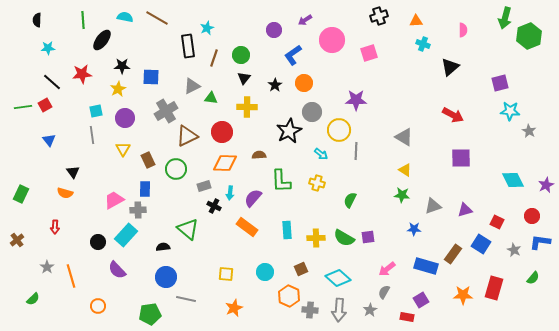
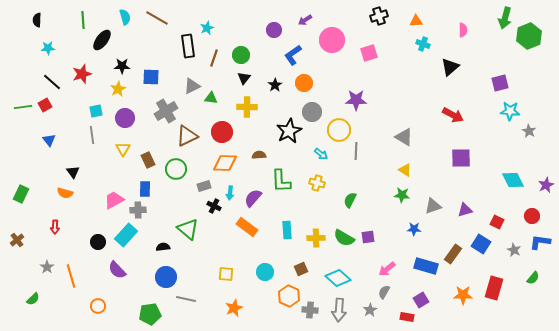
cyan semicircle at (125, 17): rotated 63 degrees clockwise
red star at (82, 74): rotated 12 degrees counterclockwise
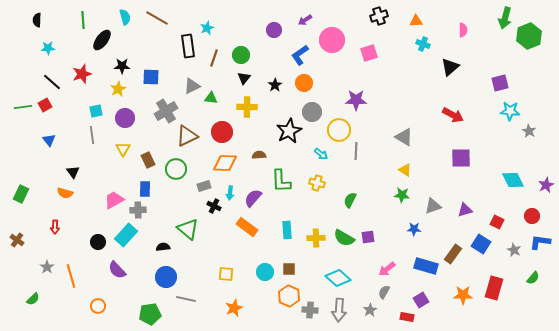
blue L-shape at (293, 55): moved 7 px right
brown cross at (17, 240): rotated 16 degrees counterclockwise
brown square at (301, 269): moved 12 px left; rotated 24 degrees clockwise
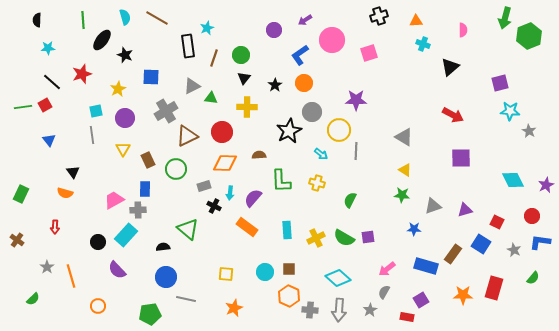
black star at (122, 66): moved 3 px right, 11 px up; rotated 21 degrees clockwise
yellow cross at (316, 238): rotated 24 degrees counterclockwise
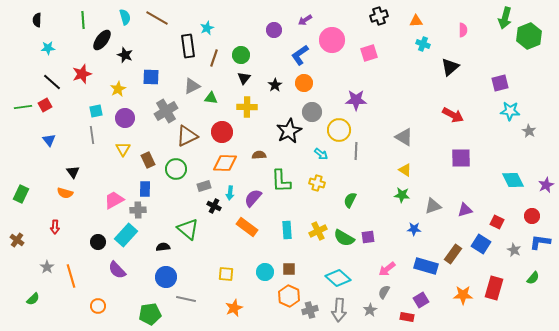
yellow cross at (316, 238): moved 2 px right, 7 px up
gray cross at (310, 310): rotated 21 degrees counterclockwise
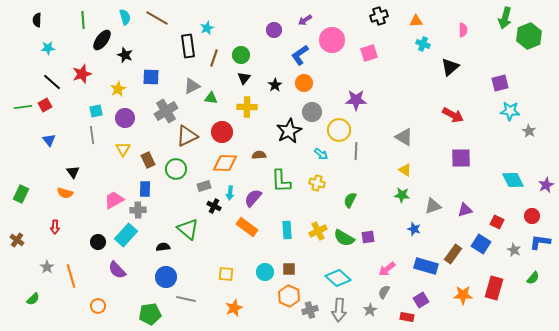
blue star at (414, 229): rotated 16 degrees clockwise
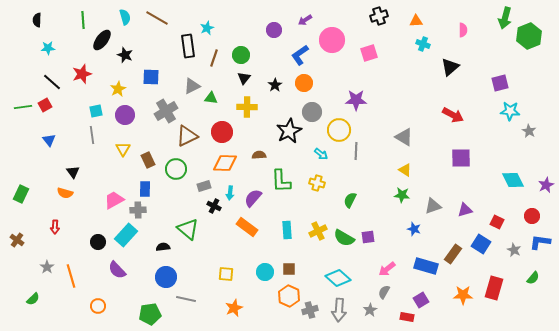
purple circle at (125, 118): moved 3 px up
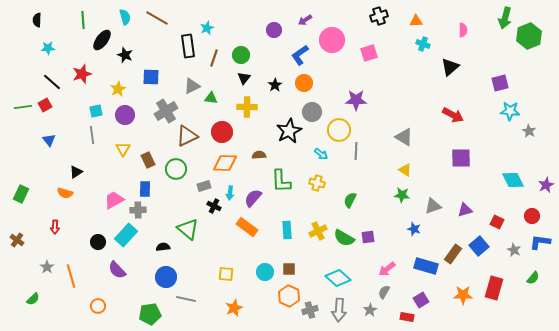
black triangle at (73, 172): moved 3 px right; rotated 32 degrees clockwise
blue square at (481, 244): moved 2 px left, 2 px down; rotated 18 degrees clockwise
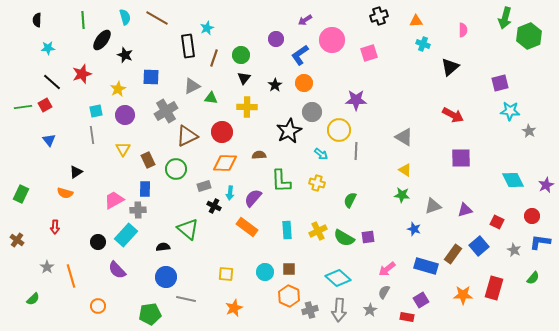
purple circle at (274, 30): moved 2 px right, 9 px down
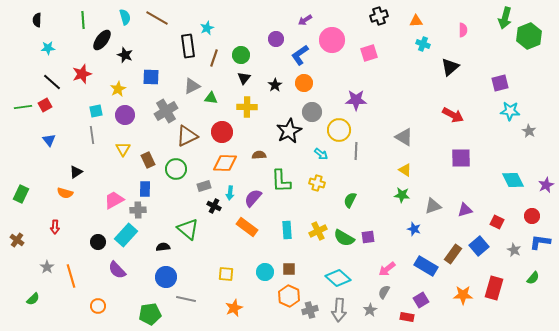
blue rectangle at (426, 266): rotated 15 degrees clockwise
